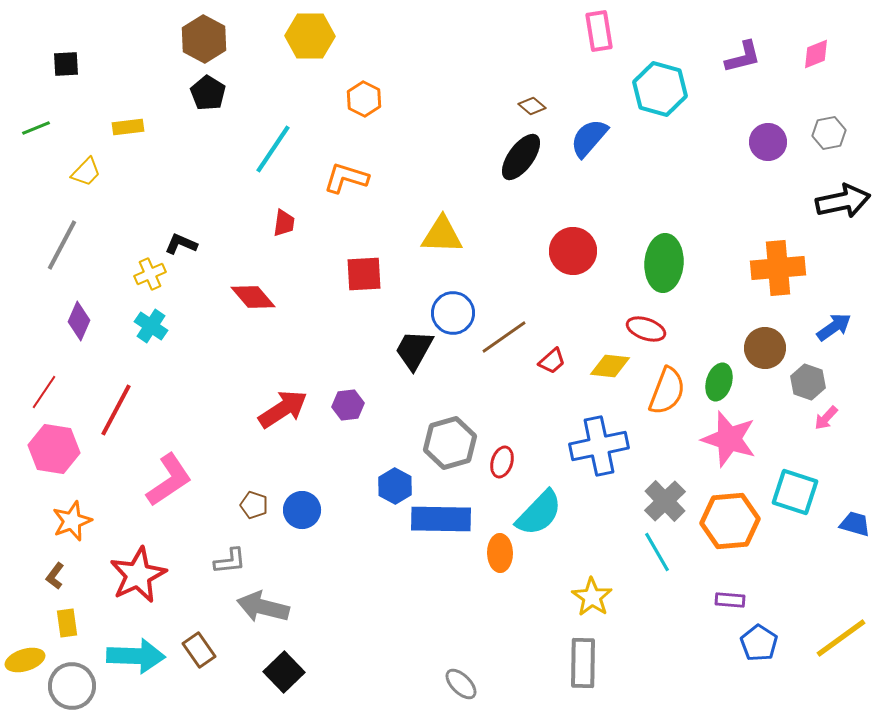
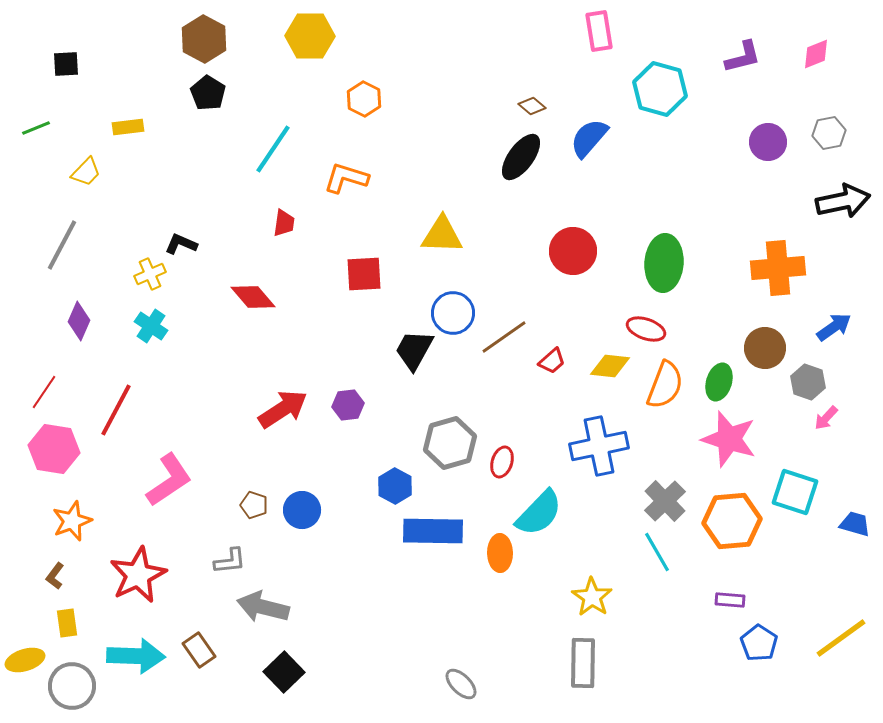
orange semicircle at (667, 391): moved 2 px left, 6 px up
blue rectangle at (441, 519): moved 8 px left, 12 px down
orange hexagon at (730, 521): moved 2 px right
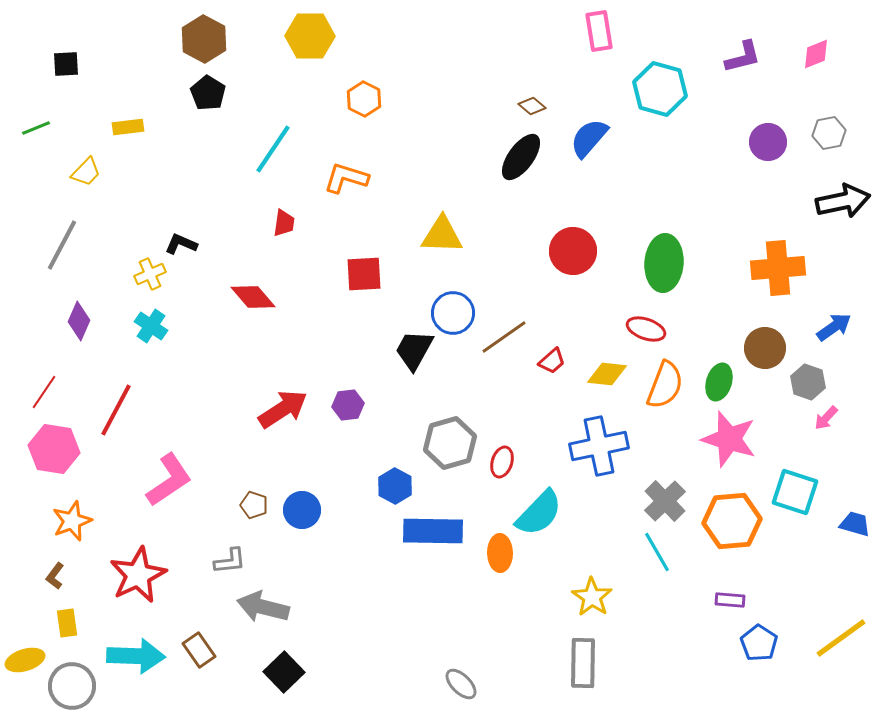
yellow diamond at (610, 366): moved 3 px left, 8 px down
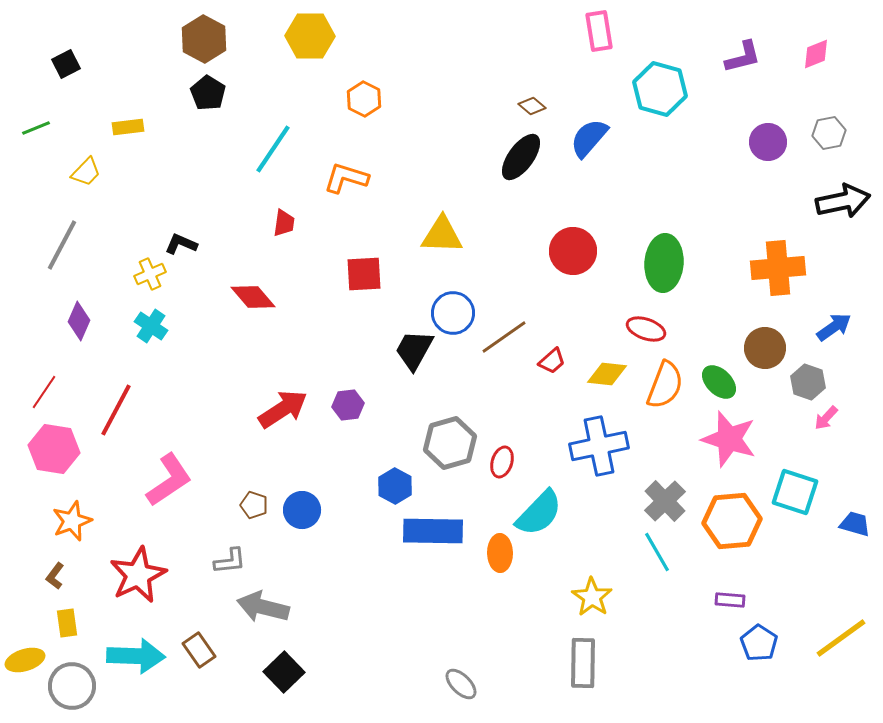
black square at (66, 64): rotated 24 degrees counterclockwise
green ellipse at (719, 382): rotated 63 degrees counterclockwise
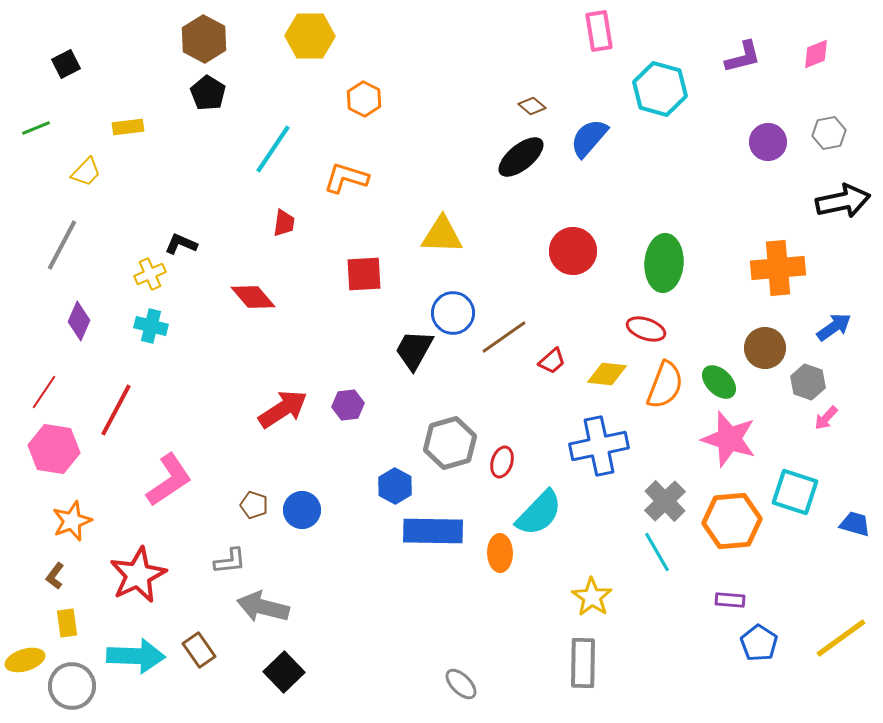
black ellipse at (521, 157): rotated 15 degrees clockwise
cyan cross at (151, 326): rotated 20 degrees counterclockwise
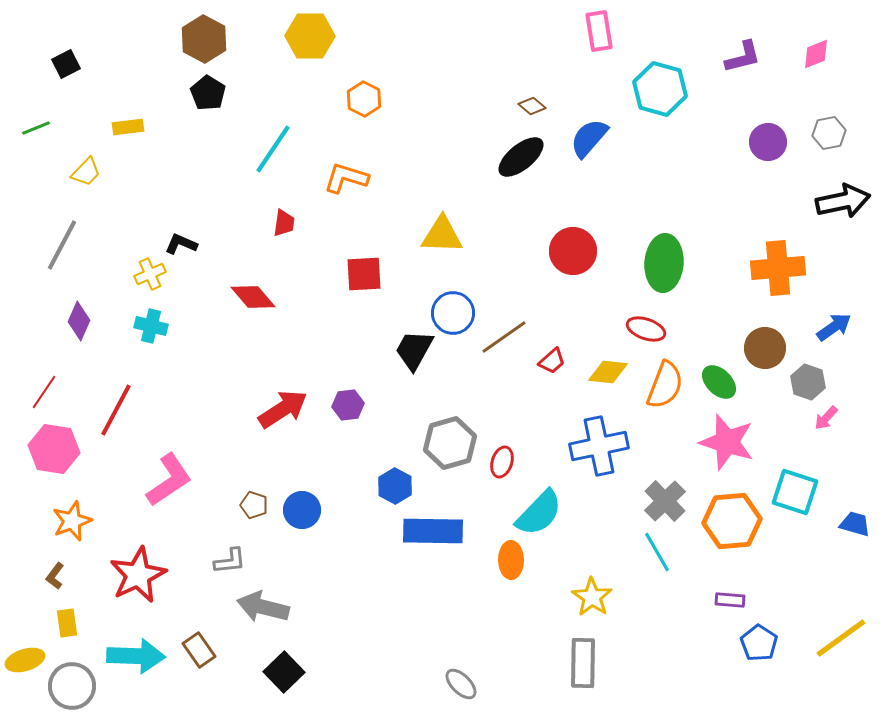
yellow diamond at (607, 374): moved 1 px right, 2 px up
pink star at (729, 439): moved 2 px left, 3 px down
orange ellipse at (500, 553): moved 11 px right, 7 px down
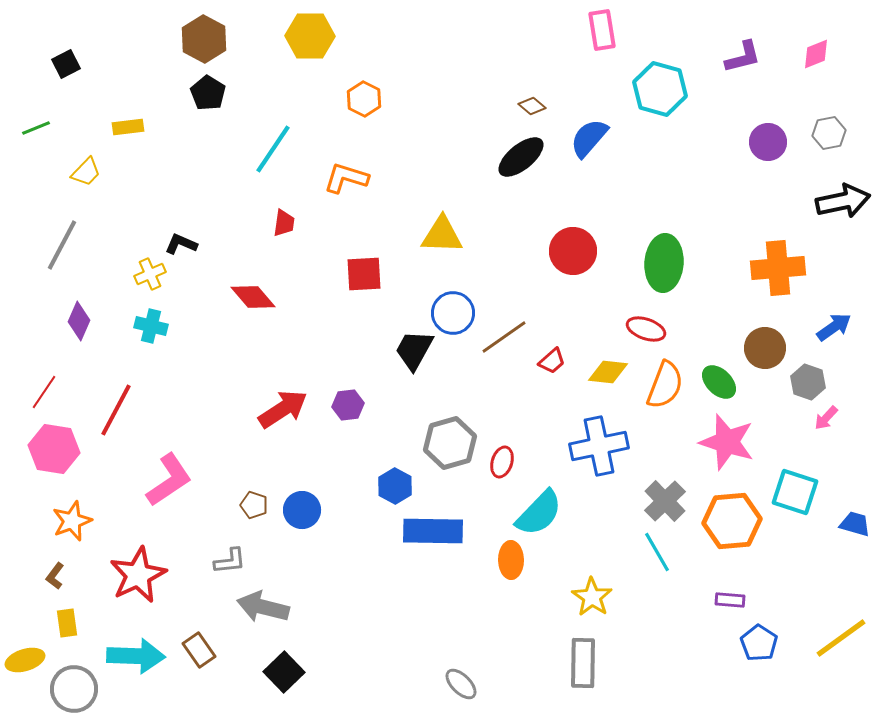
pink rectangle at (599, 31): moved 3 px right, 1 px up
gray circle at (72, 686): moved 2 px right, 3 px down
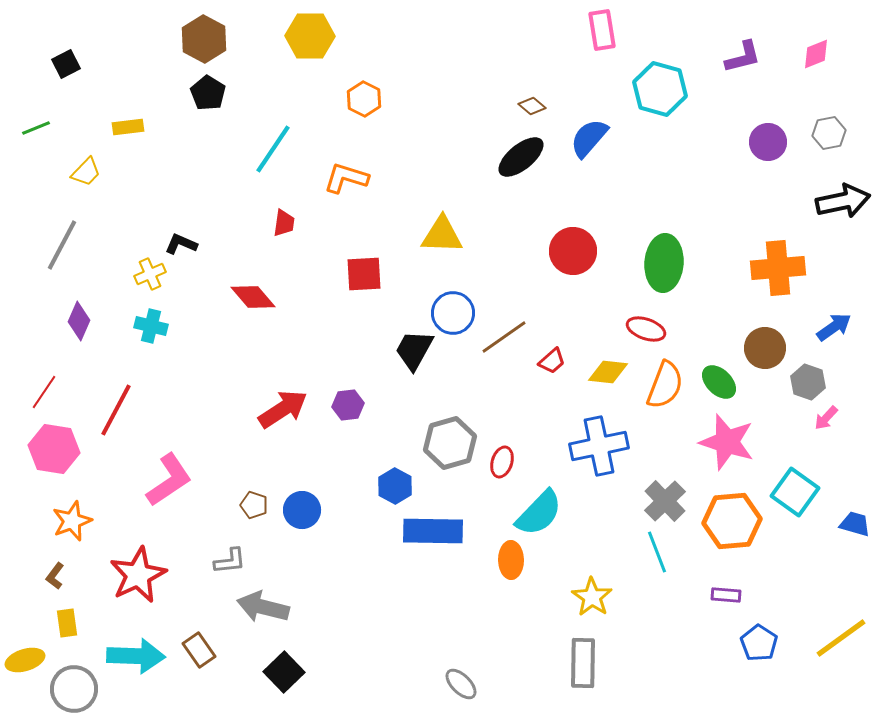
cyan square at (795, 492): rotated 18 degrees clockwise
cyan line at (657, 552): rotated 9 degrees clockwise
purple rectangle at (730, 600): moved 4 px left, 5 px up
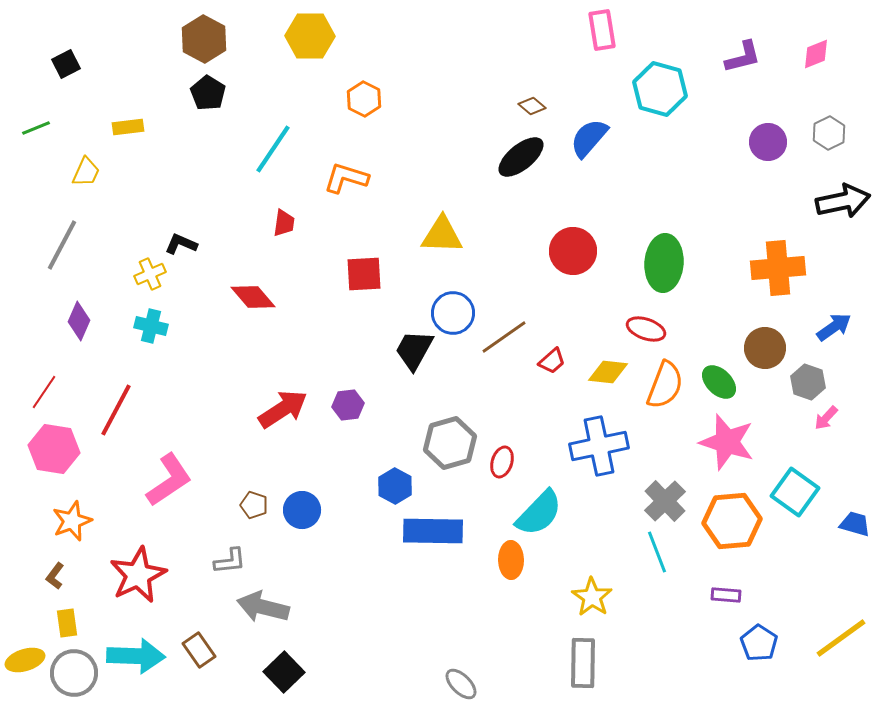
gray hexagon at (829, 133): rotated 16 degrees counterclockwise
yellow trapezoid at (86, 172): rotated 20 degrees counterclockwise
gray circle at (74, 689): moved 16 px up
